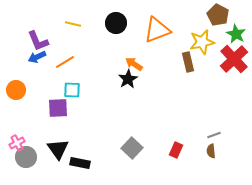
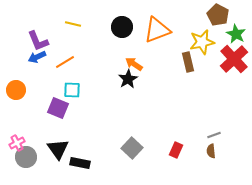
black circle: moved 6 px right, 4 px down
purple square: rotated 25 degrees clockwise
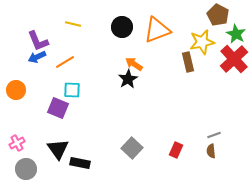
gray circle: moved 12 px down
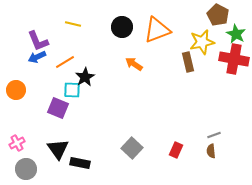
red cross: rotated 36 degrees counterclockwise
black star: moved 43 px left, 2 px up
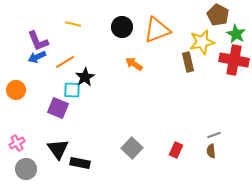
red cross: moved 1 px down
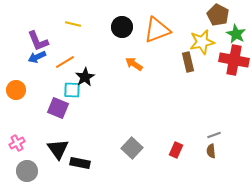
gray circle: moved 1 px right, 2 px down
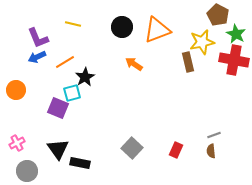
purple L-shape: moved 3 px up
cyan square: moved 3 px down; rotated 18 degrees counterclockwise
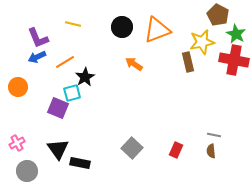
orange circle: moved 2 px right, 3 px up
gray line: rotated 32 degrees clockwise
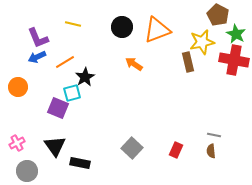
black triangle: moved 3 px left, 3 px up
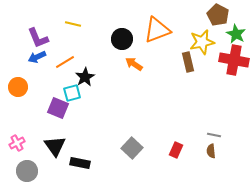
black circle: moved 12 px down
